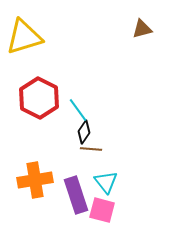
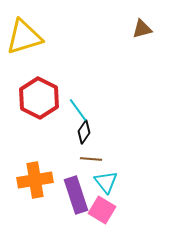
brown line: moved 10 px down
pink square: rotated 16 degrees clockwise
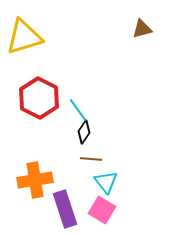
purple rectangle: moved 11 px left, 14 px down
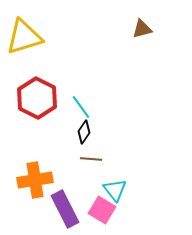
red hexagon: moved 2 px left
cyan line: moved 3 px right, 3 px up
cyan triangle: moved 9 px right, 8 px down
purple rectangle: rotated 9 degrees counterclockwise
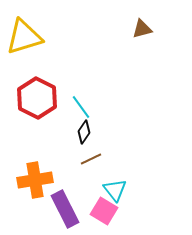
brown line: rotated 30 degrees counterclockwise
pink square: moved 2 px right, 1 px down
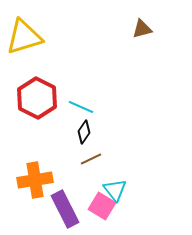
cyan line: rotated 30 degrees counterclockwise
pink square: moved 2 px left, 5 px up
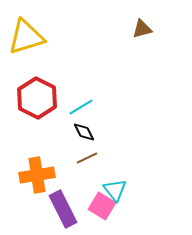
yellow triangle: moved 2 px right
cyan line: rotated 55 degrees counterclockwise
black diamond: rotated 60 degrees counterclockwise
brown line: moved 4 px left, 1 px up
orange cross: moved 2 px right, 5 px up
purple rectangle: moved 2 px left
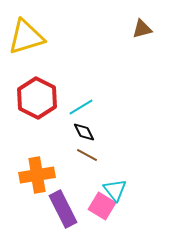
brown line: moved 3 px up; rotated 55 degrees clockwise
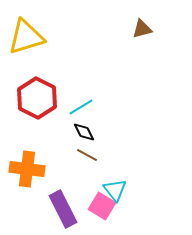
orange cross: moved 10 px left, 6 px up; rotated 16 degrees clockwise
